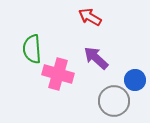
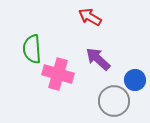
purple arrow: moved 2 px right, 1 px down
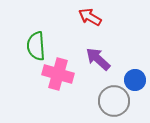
green semicircle: moved 4 px right, 3 px up
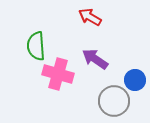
purple arrow: moved 3 px left; rotated 8 degrees counterclockwise
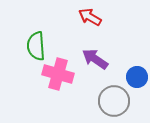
blue circle: moved 2 px right, 3 px up
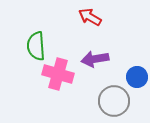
purple arrow: rotated 44 degrees counterclockwise
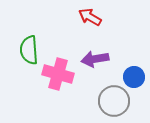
green semicircle: moved 7 px left, 4 px down
blue circle: moved 3 px left
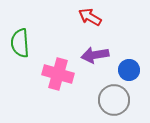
green semicircle: moved 9 px left, 7 px up
purple arrow: moved 4 px up
blue circle: moved 5 px left, 7 px up
gray circle: moved 1 px up
